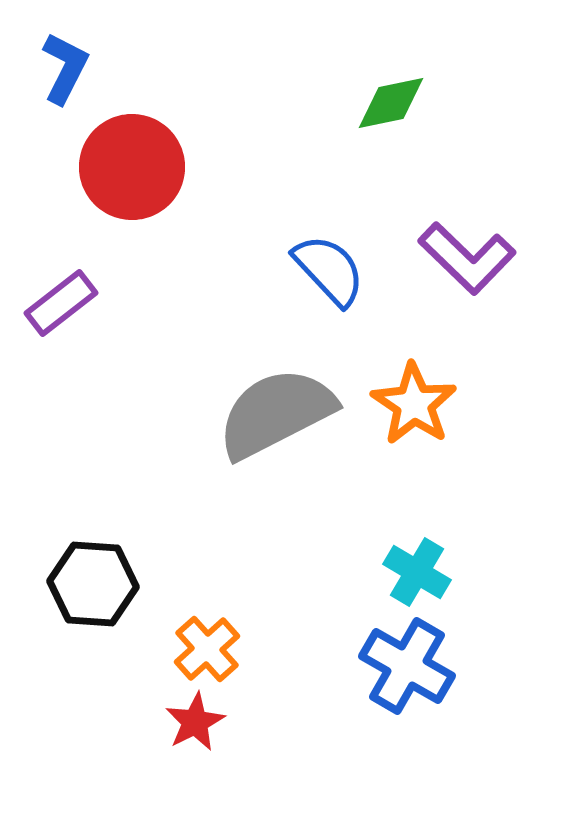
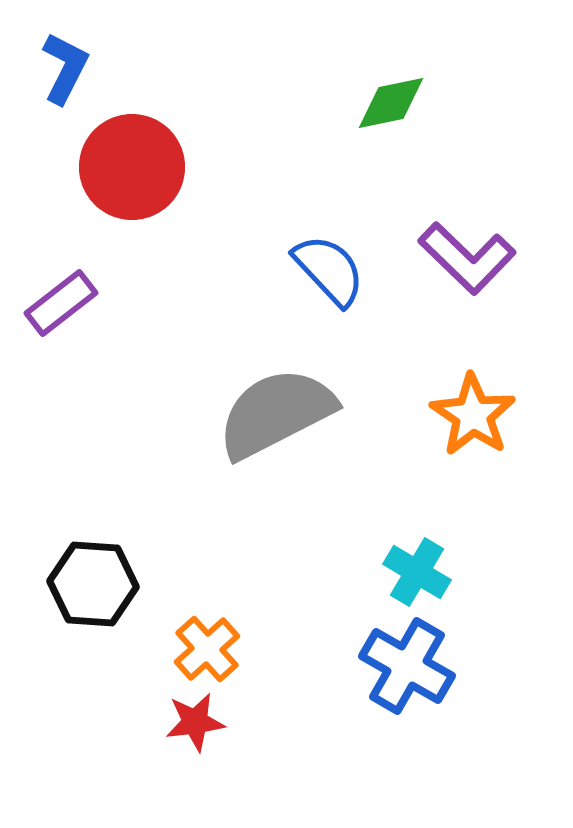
orange star: moved 59 px right, 11 px down
red star: rotated 20 degrees clockwise
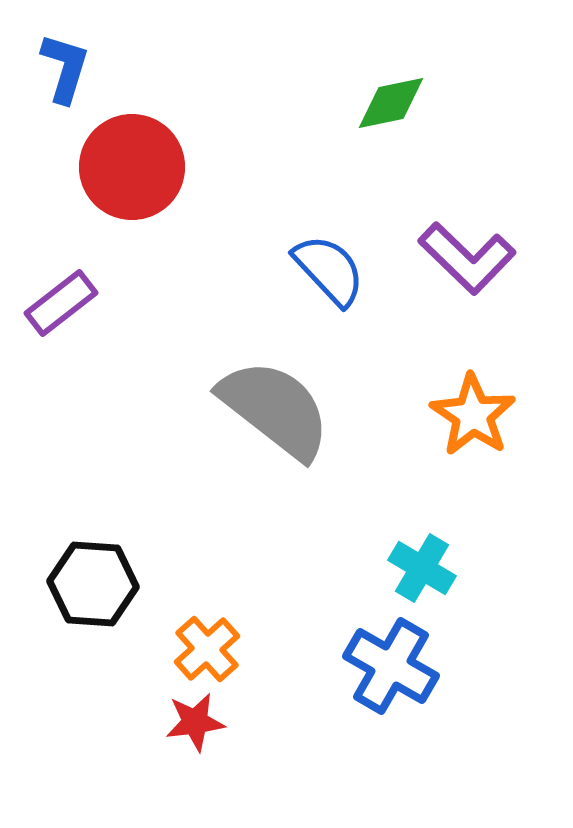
blue L-shape: rotated 10 degrees counterclockwise
gray semicircle: moved 1 px left, 4 px up; rotated 65 degrees clockwise
cyan cross: moved 5 px right, 4 px up
blue cross: moved 16 px left
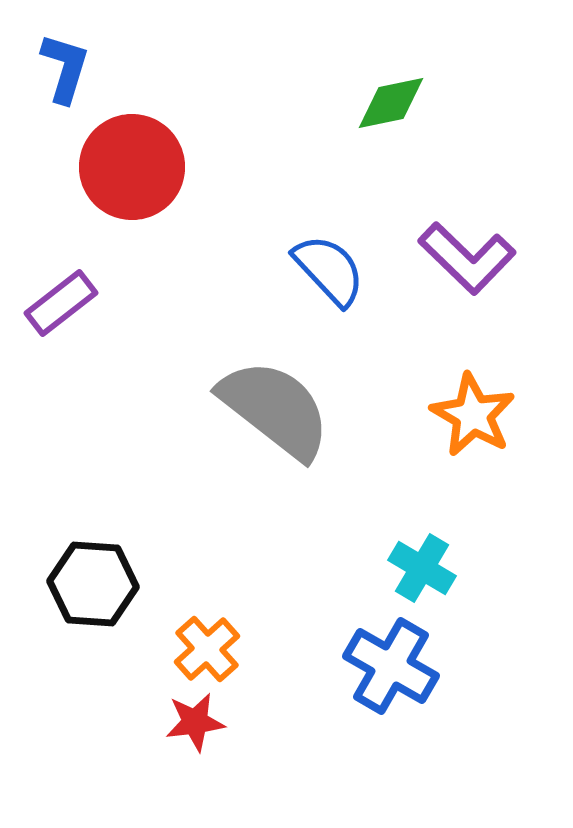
orange star: rotated 4 degrees counterclockwise
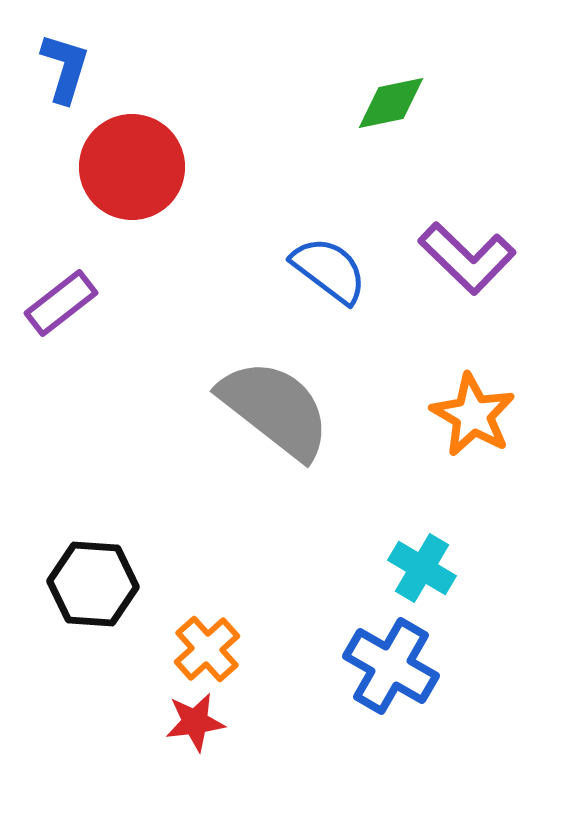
blue semicircle: rotated 10 degrees counterclockwise
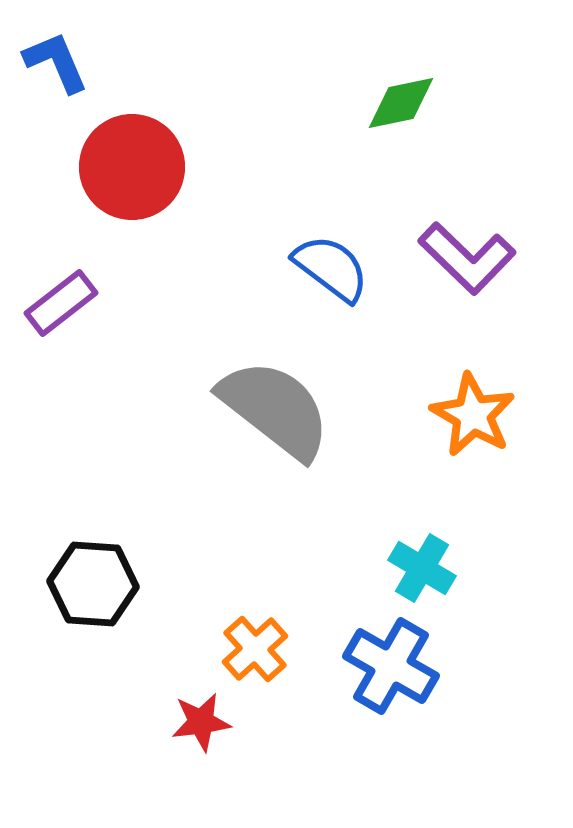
blue L-shape: moved 9 px left, 6 px up; rotated 40 degrees counterclockwise
green diamond: moved 10 px right
blue semicircle: moved 2 px right, 2 px up
orange cross: moved 48 px right
red star: moved 6 px right
